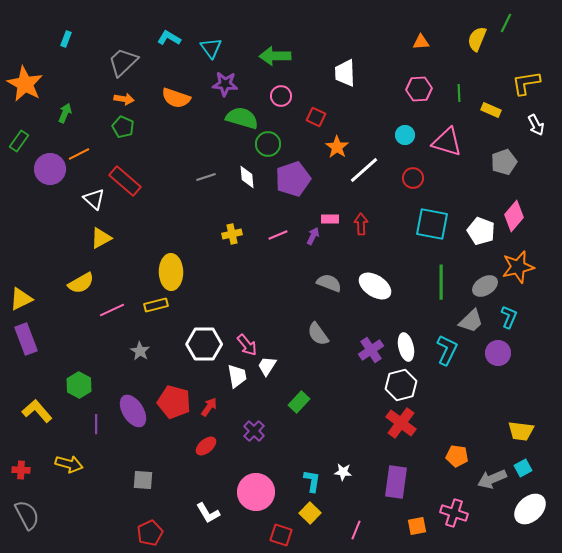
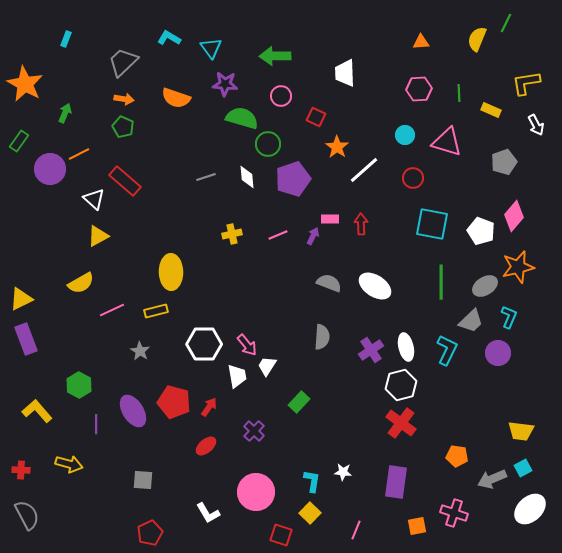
yellow triangle at (101, 238): moved 3 px left, 2 px up
yellow rectangle at (156, 305): moved 6 px down
gray semicircle at (318, 334): moved 4 px right, 3 px down; rotated 140 degrees counterclockwise
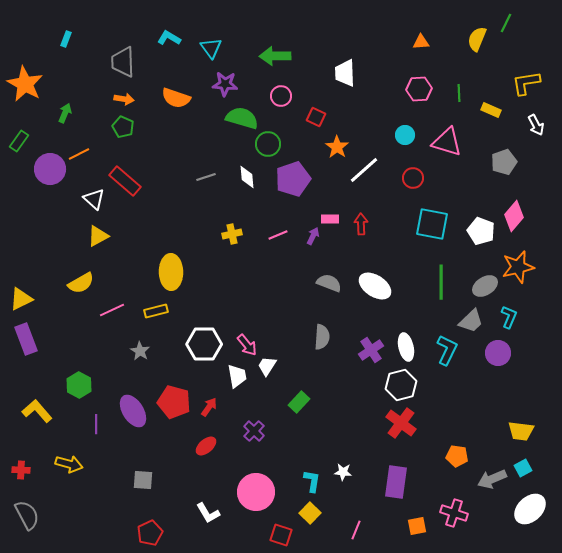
gray trapezoid at (123, 62): rotated 48 degrees counterclockwise
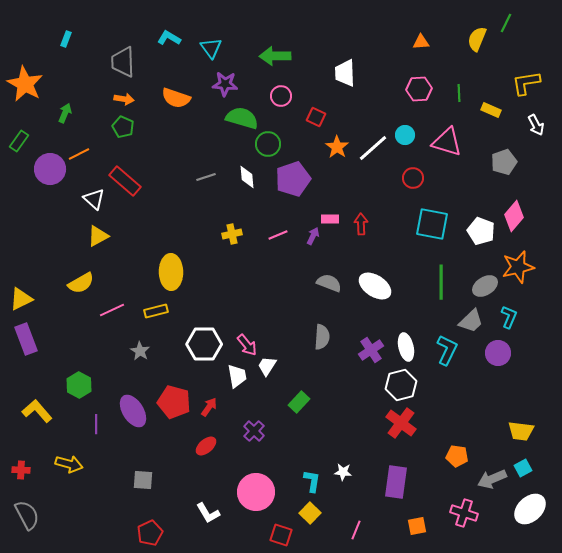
white line at (364, 170): moved 9 px right, 22 px up
pink cross at (454, 513): moved 10 px right
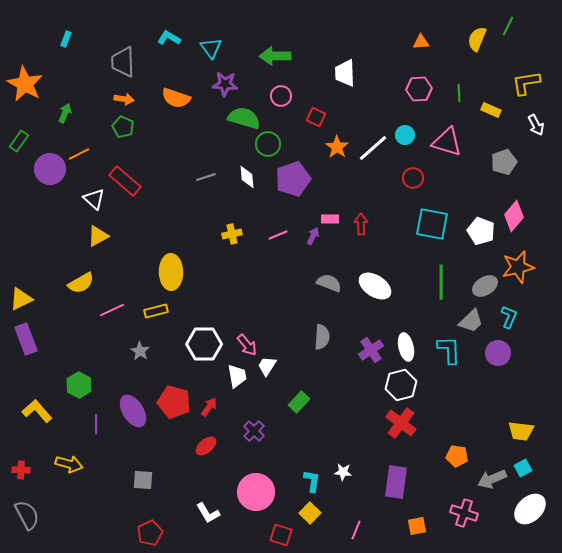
green line at (506, 23): moved 2 px right, 3 px down
green semicircle at (242, 118): moved 2 px right
cyan L-shape at (447, 350): moved 2 px right; rotated 28 degrees counterclockwise
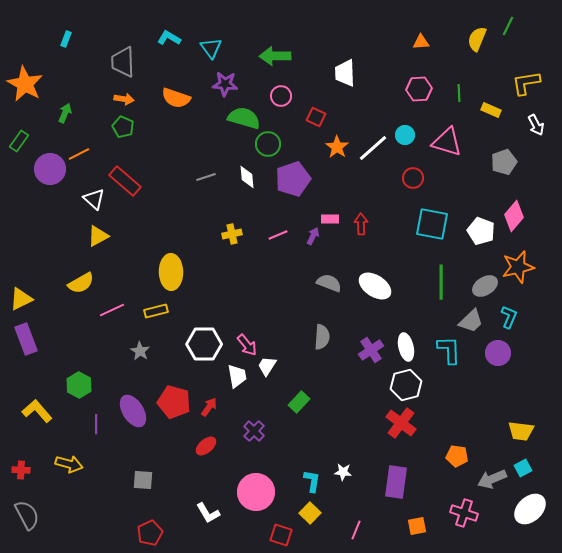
white hexagon at (401, 385): moved 5 px right
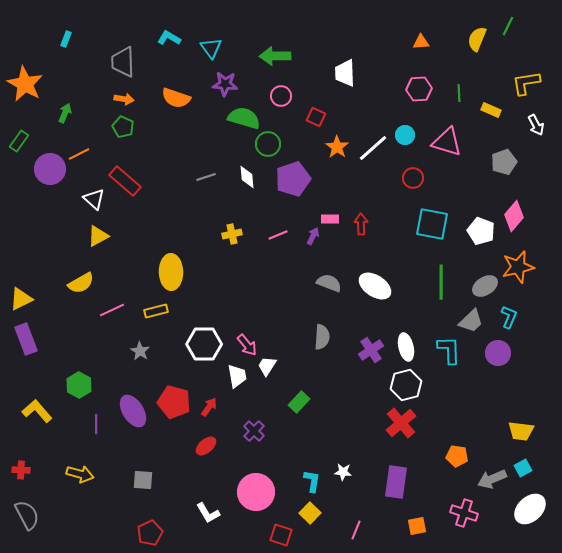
red cross at (401, 423): rotated 12 degrees clockwise
yellow arrow at (69, 464): moved 11 px right, 10 px down
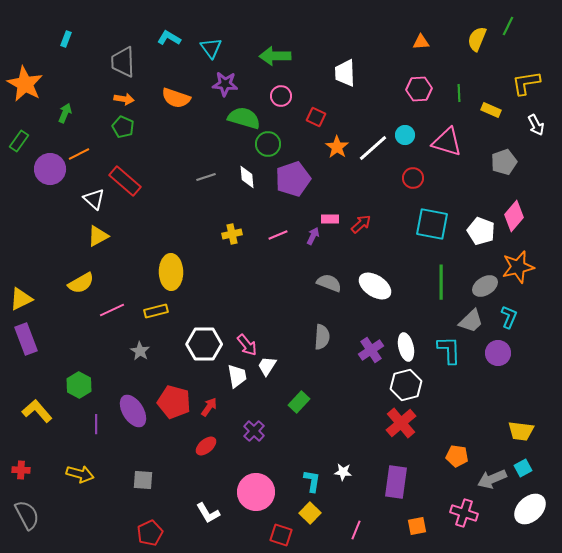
red arrow at (361, 224): rotated 50 degrees clockwise
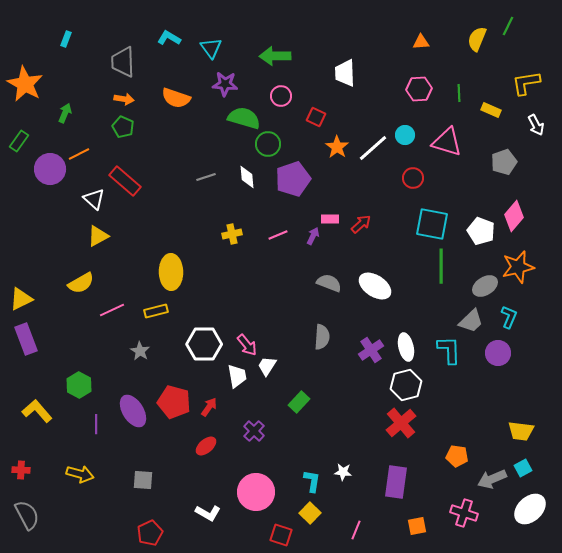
green line at (441, 282): moved 16 px up
white L-shape at (208, 513): rotated 30 degrees counterclockwise
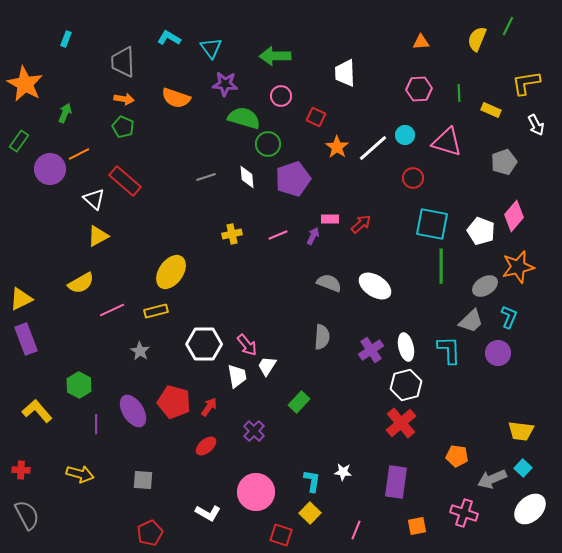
yellow ellipse at (171, 272): rotated 36 degrees clockwise
cyan square at (523, 468): rotated 18 degrees counterclockwise
